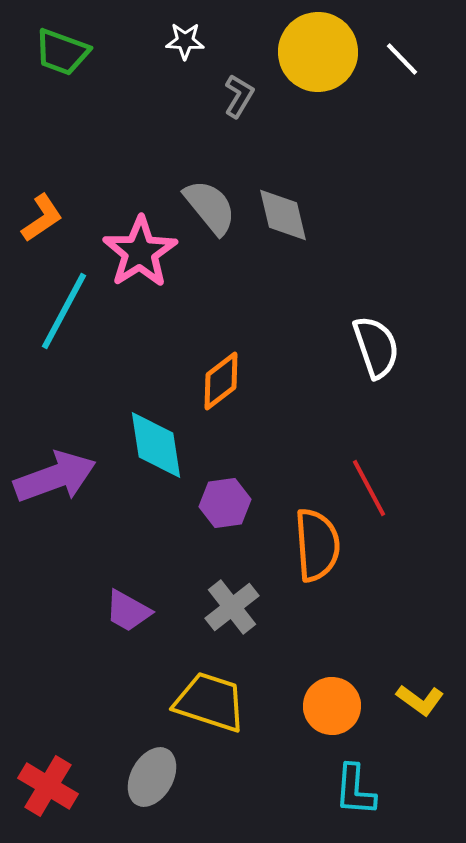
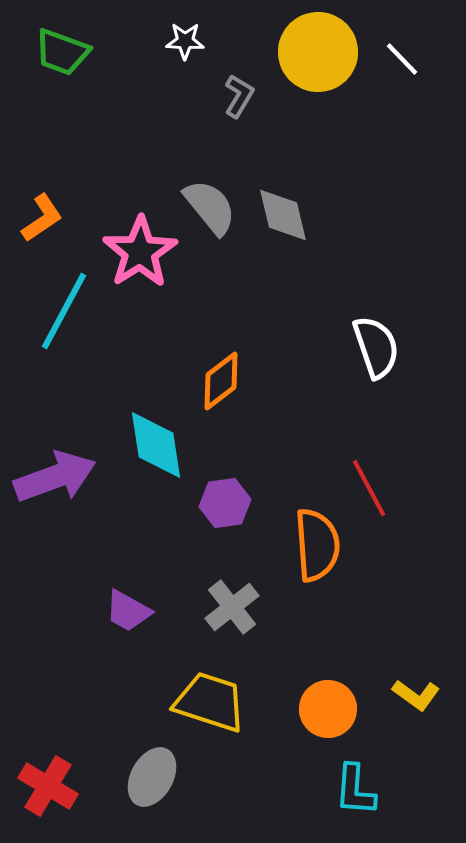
yellow L-shape: moved 4 px left, 5 px up
orange circle: moved 4 px left, 3 px down
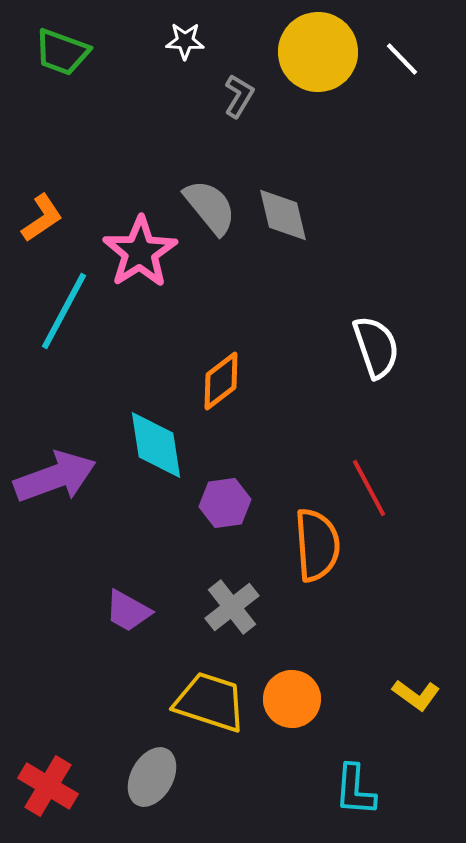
orange circle: moved 36 px left, 10 px up
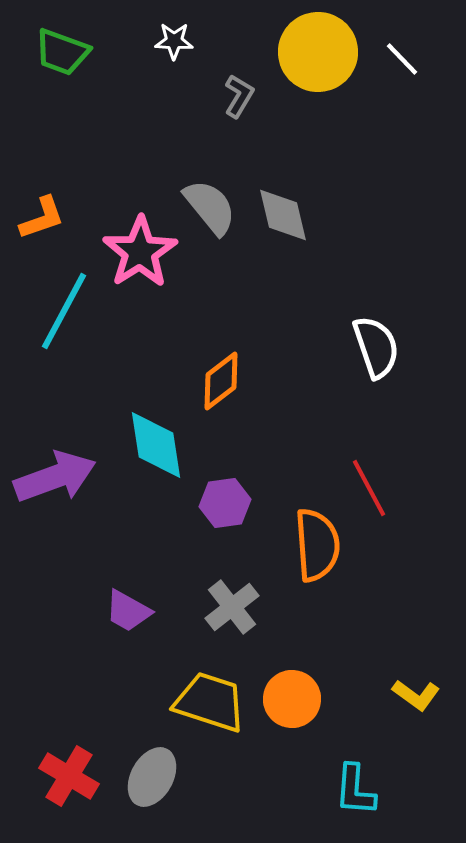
white star: moved 11 px left
orange L-shape: rotated 15 degrees clockwise
red cross: moved 21 px right, 10 px up
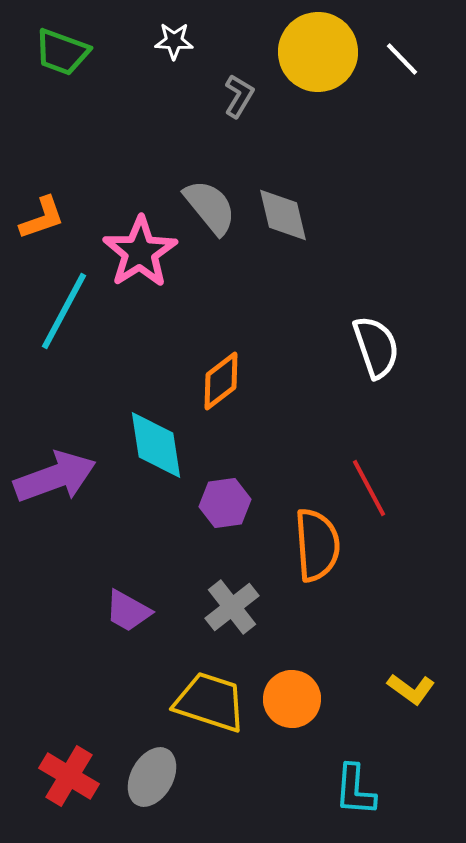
yellow L-shape: moved 5 px left, 6 px up
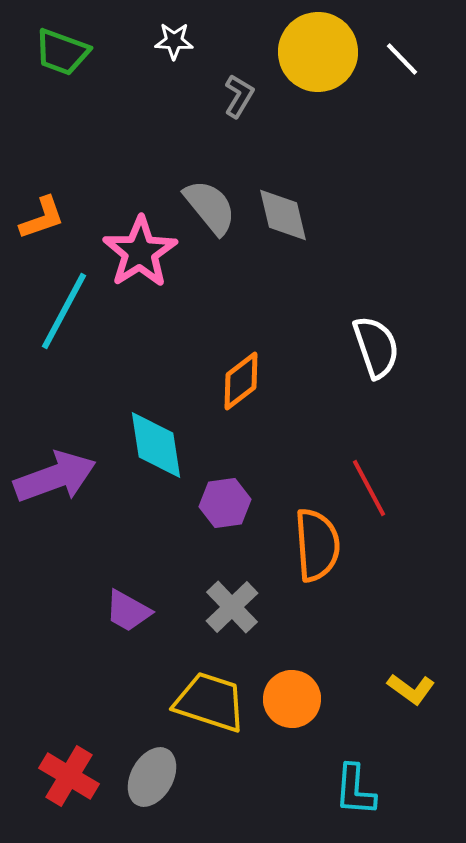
orange diamond: moved 20 px right
gray cross: rotated 6 degrees counterclockwise
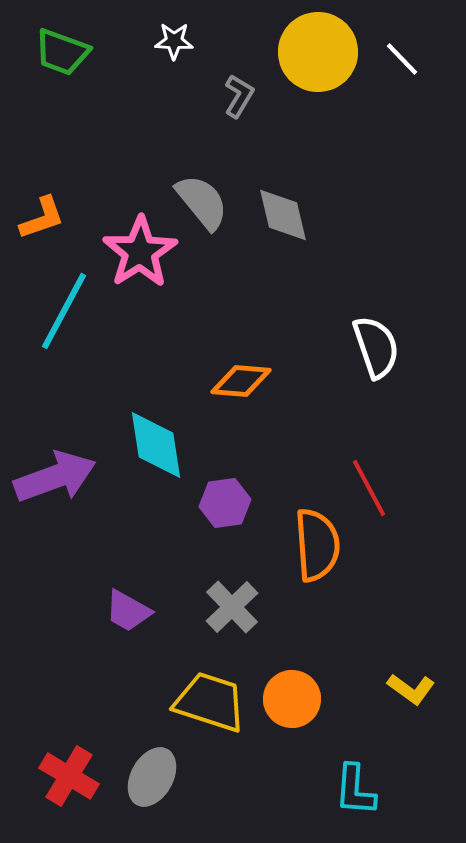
gray semicircle: moved 8 px left, 5 px up
orange diamond: rotated 42 degrees clockwise
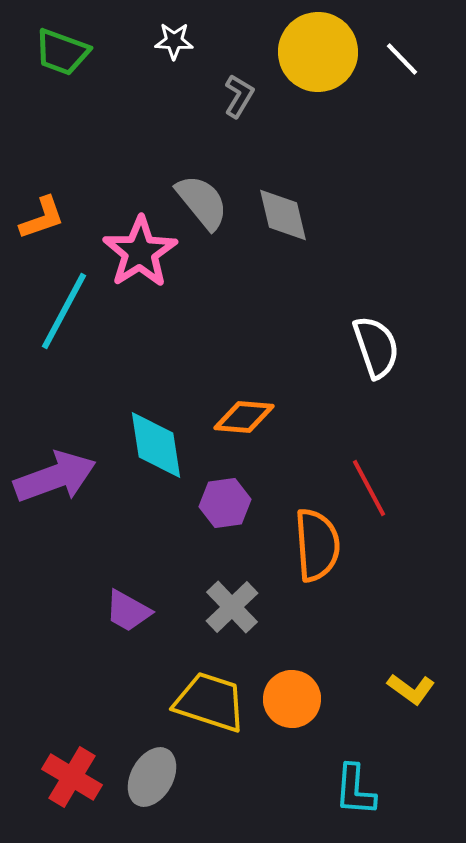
orange diamond: moved 3 px right, 36 px down
red cross: moved 3 px right, 1 px down
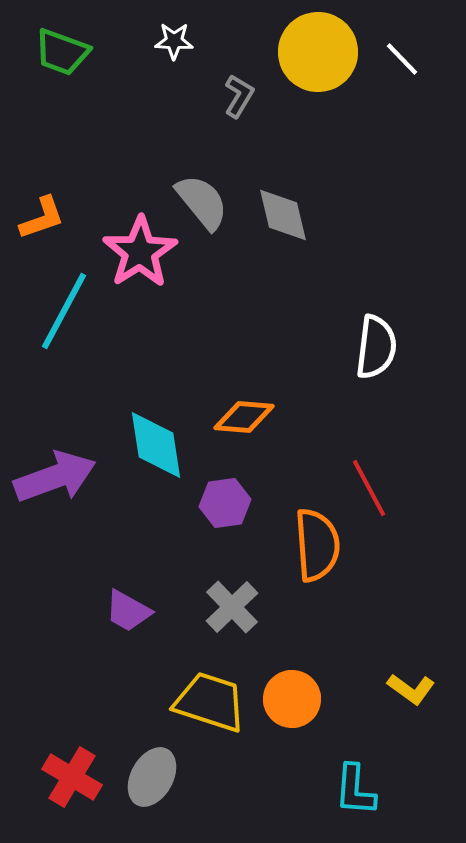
white semicircle: rotated 26 degrees clockwise
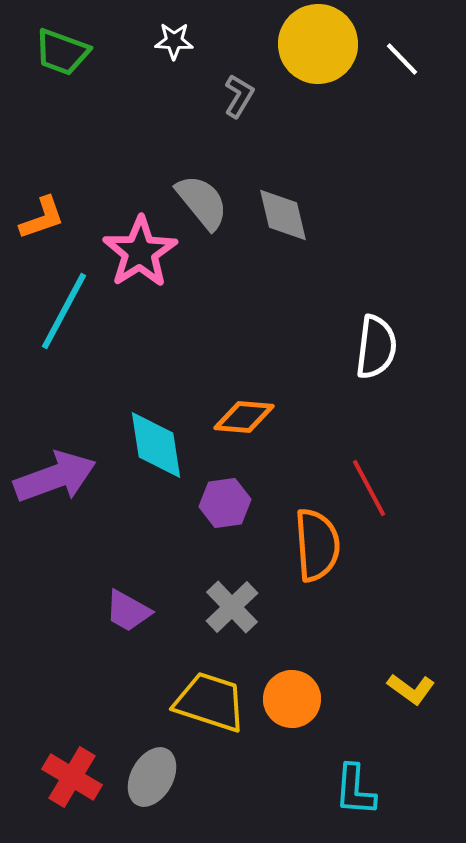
yellow circle: moved 8 px up
